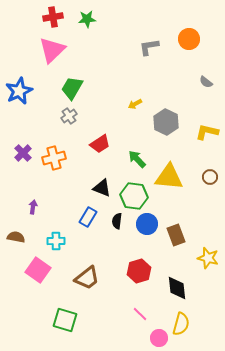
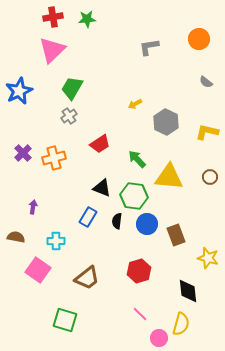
orange circle: moved 10 px right
black diamond: moved 11 px right, 3 px down
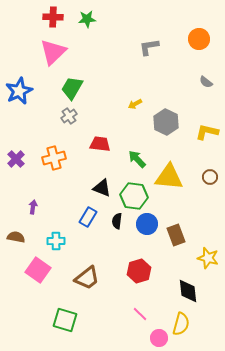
red cross: rotated 12 degrees clockwise
pink triangle: moved 1 px right, 2 px down
red trapezoid: rotated 140 degrees counterclockwise
purple cross: moved 7 px left, 6 px down
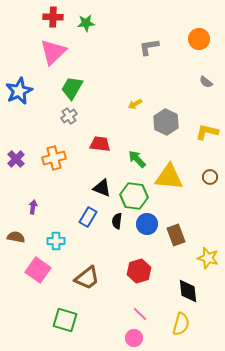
green star: moved 1 px left, 4 px down
pink circle: moved 25 px left
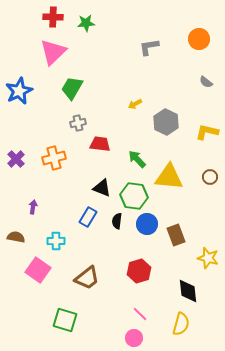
gray cross: moved 9 px right, 7 px down; rotated 21 degrees clockwise
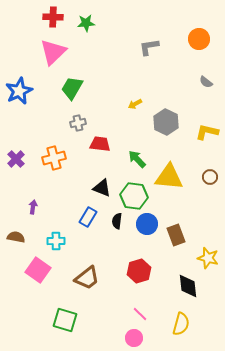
black diamond: moved 5 px up
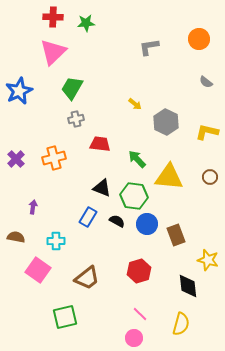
yellow arrow: rotated 112 degrees counterclockwise
gray cross: moved 2 px left, 4 px up
black semicircle: rotated 112 degrees clockwise
yellow star: moved 2 px down
green square: moved 3 px up; rotated 30 degrees counterclockwise
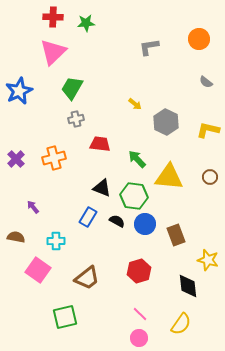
yellow L-shape: moved 1 px right, 2 px up
purple arrow: rotated 48 degrees counterclockwise
blue circle: moved 2 px left
yellow semicircle: rotated 20 degrees clockwise
pink circle: moved 5 px right
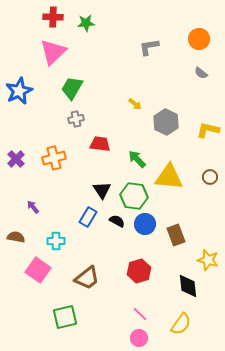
gray semicircle: moved 5 px left, 9 px up
black triangle: moved 2 px down; rotated 36 degrees clockwise
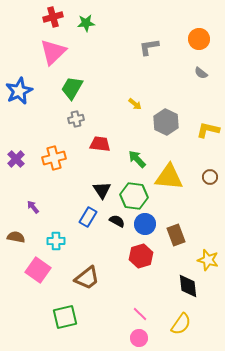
red cross: rotated 18 degrees counterclockwise
red hexagon: moved 2 px right, 15 px up
